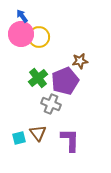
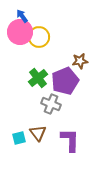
pink circle: moved 1 px left, 2 px up
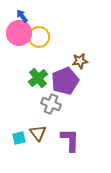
pink circle: moved 1 px left, 1 px down
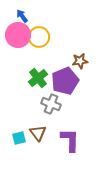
pink circle: moved 1 px left, 2 px down
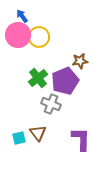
purple L-shape: moved 11 px right, 1 px up
